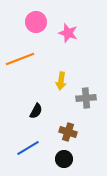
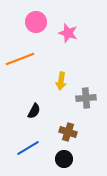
black semicircle: moved 2 px left
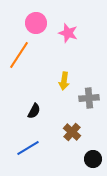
pink circle: moved 1 px down
orange line: moved 1 px left, 4 px up; rotated 36 degrees counterclockwise
yellow arrow: moved 3 px right
gray cross: moved 3 px right
brown cross: moved 4 px right; rotated 24 degrees clockwise
black circle: moved 29 px right
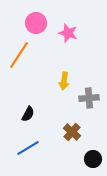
black semicircle: moved 6 px left, 3 px down
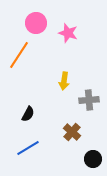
gray cross: moved 2 px down
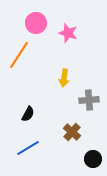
yellow arrow: moved 3 px up
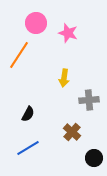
black circle: moved 1 px right, 1 px up
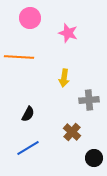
pink circle: moved 6 px left, 5 px up
orange line: moved 2 px down; rotated 60 degrees clockwise
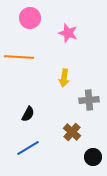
black circle: moved 1 px left, 1 px up
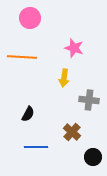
pink star: moved 6 px right, 15 px down
orange line: moved 3 px right
gray cross: rotated 12 degrees clockwise
blue line: moved 8 px right, 1 px up; rotated 30 degrees clockwise
